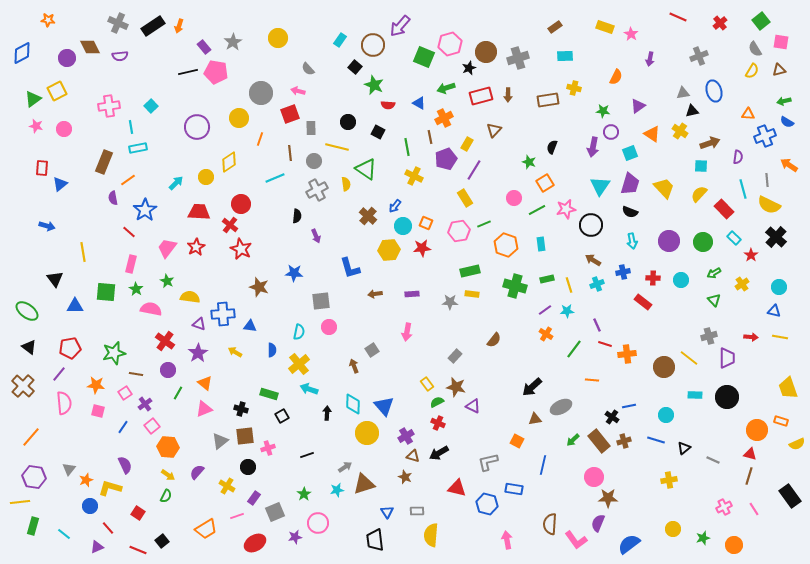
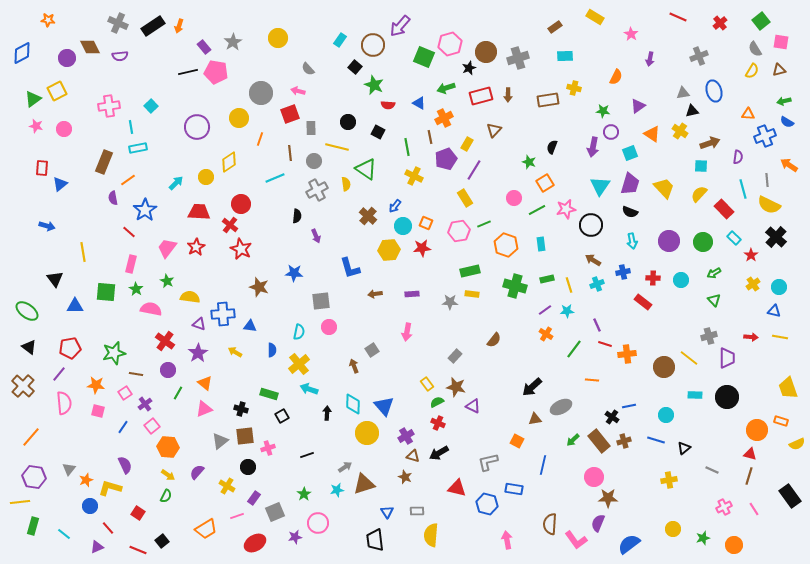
yellow rectangle at (605, 27): moved 10 px left, 10 px up; rotated 12 degrees clockwise
yellow cross at (742, 284): moved 11 px right
gray line at (713, 460): moved 1 px left, 10 px down
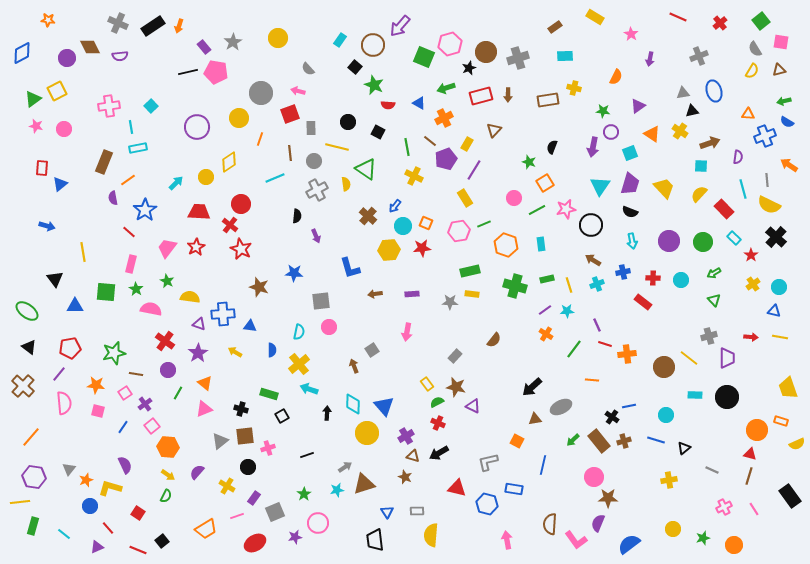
brown line at (430, 137): moved 4 px down; rotated 40 degrees counterclockwise
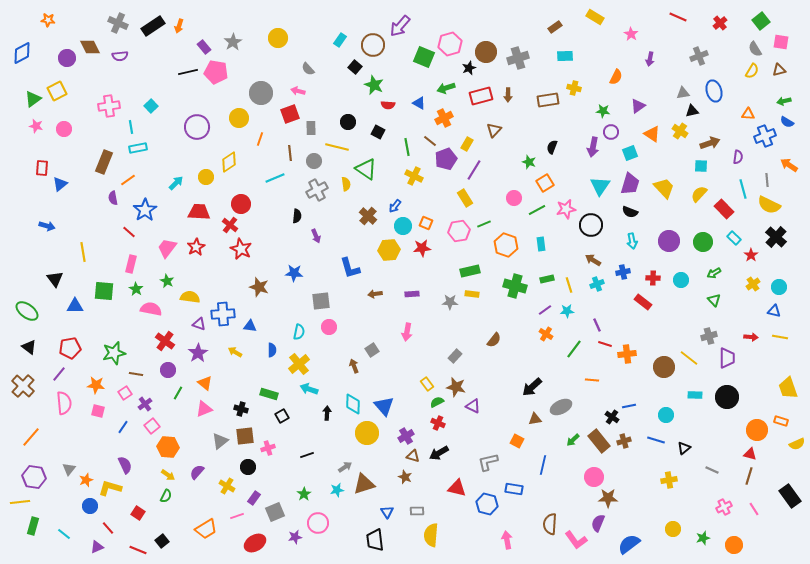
green square at (106, 292): moved 2 px left, 1 px up
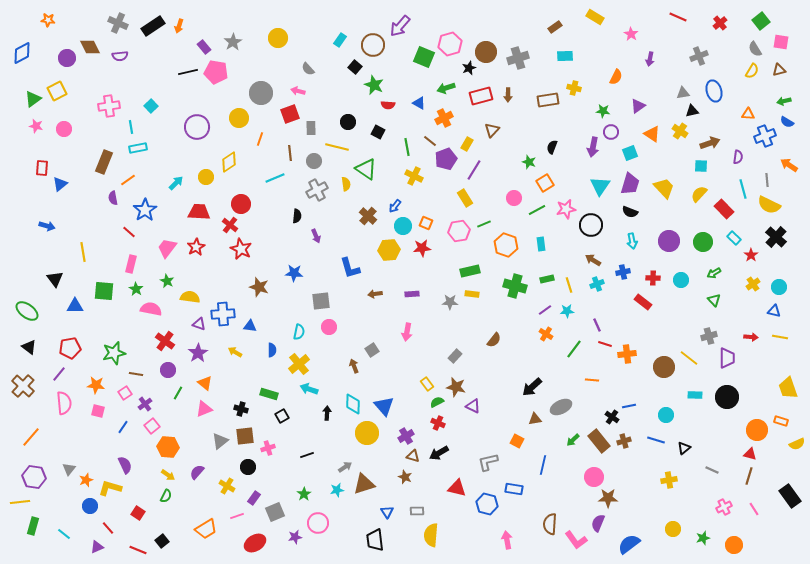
brown triangle at (494, 130): moved 2 px left
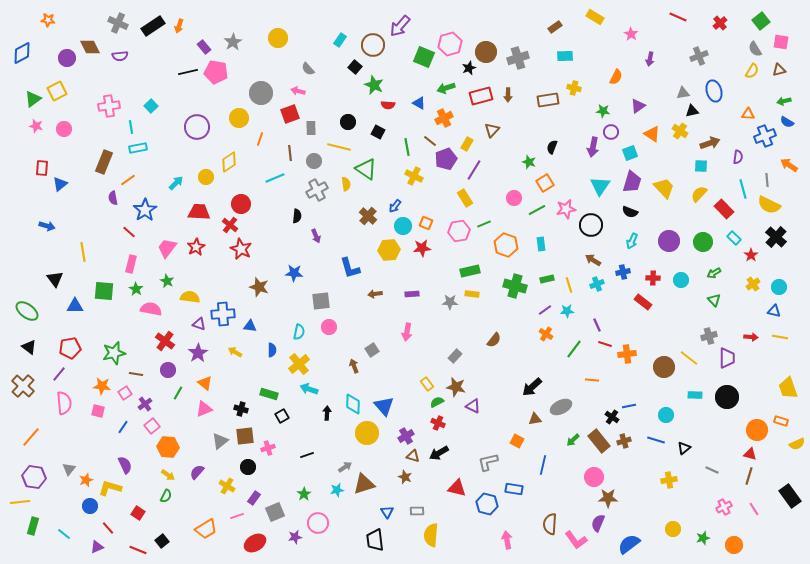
yellow line at (337, 147): moved 2 px right
purple trapezoid at (630, 184): moved 2 px right, 2 px up
cyan arrow at (632, 241): rotated 35 degrees clockwise
orange star at (96, 385): moved 6 px right, 1 px down
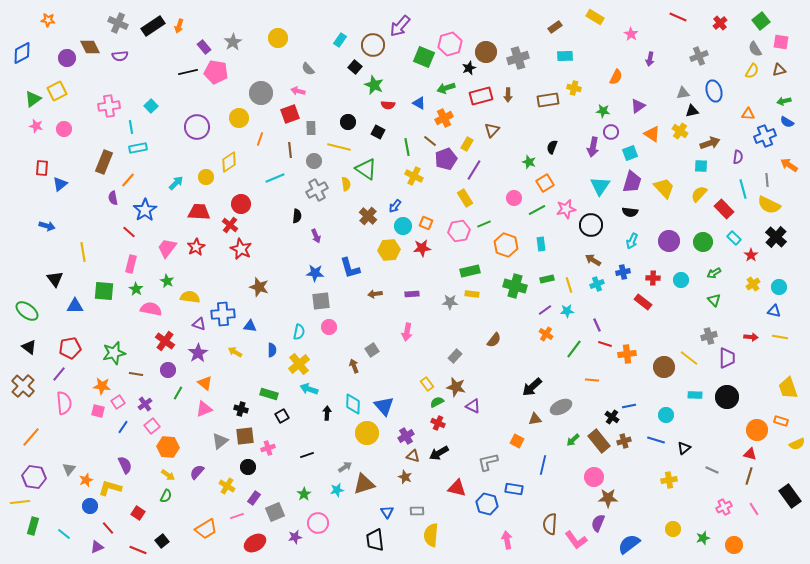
brown line at (290, 153): moved 3 px up
orange line at (128, 180): rotated 14 degrees counterclockwise
black semicircle at (630, 212): rotated 14 degrees counterclockwise
blue star at (294, 273): moved 21 px right
pink square at (125, 393): moved 7 px left, 9 px down
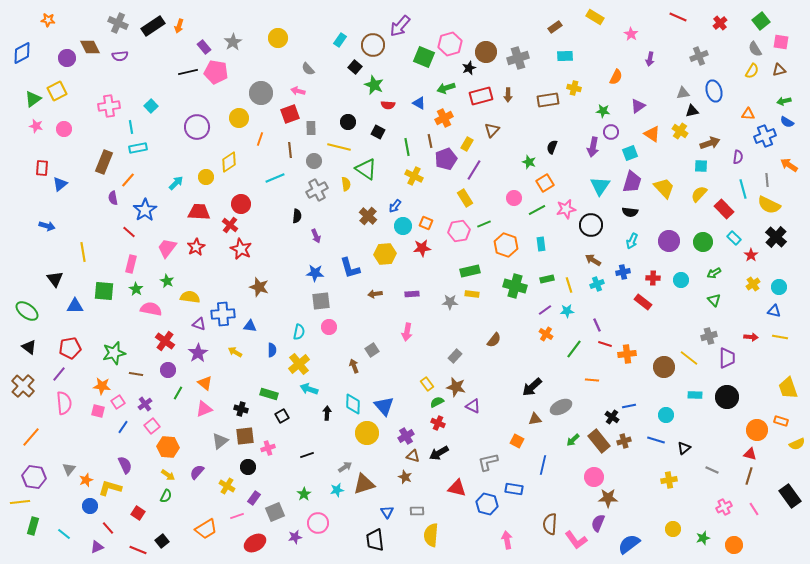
brown line at (430, 141): rotated 40 degrees clockwise
yellow hexagon at (389, 250): moved 4 px left, 4 px down
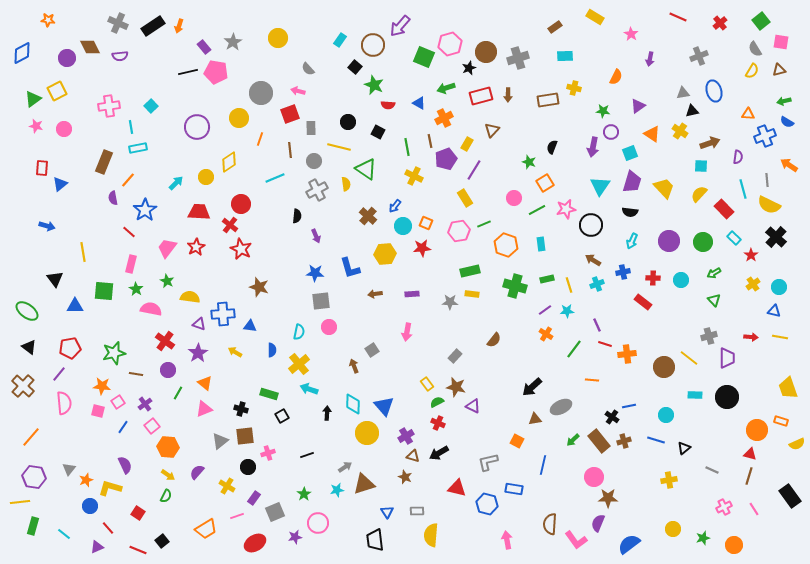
pink cross at (268, 448): moved 5 px down
